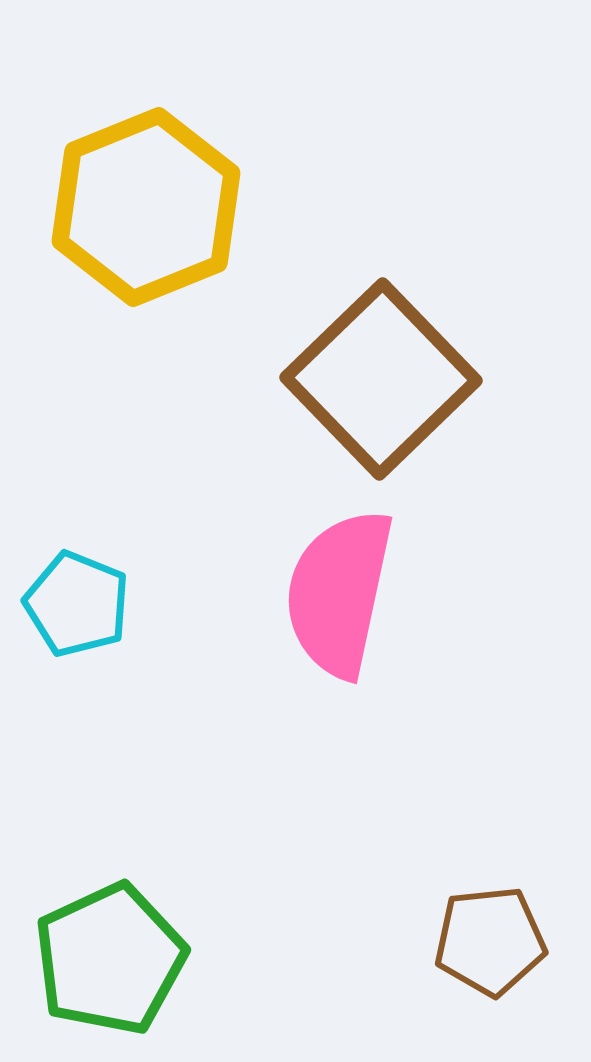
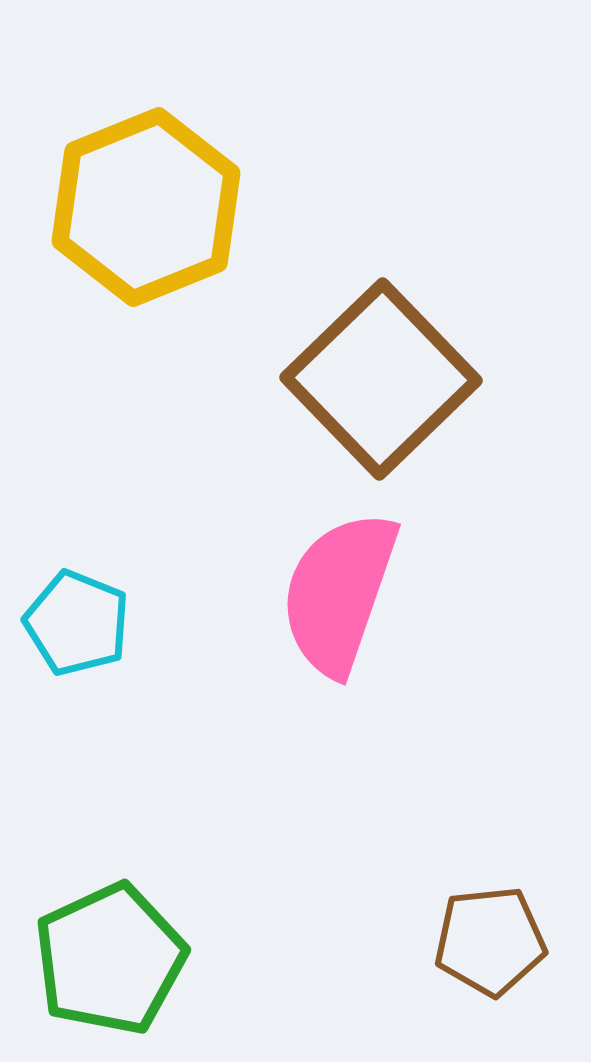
pink semicircle: rotated 7 degrees clockwise
cyan pentagon: moved 19 px down
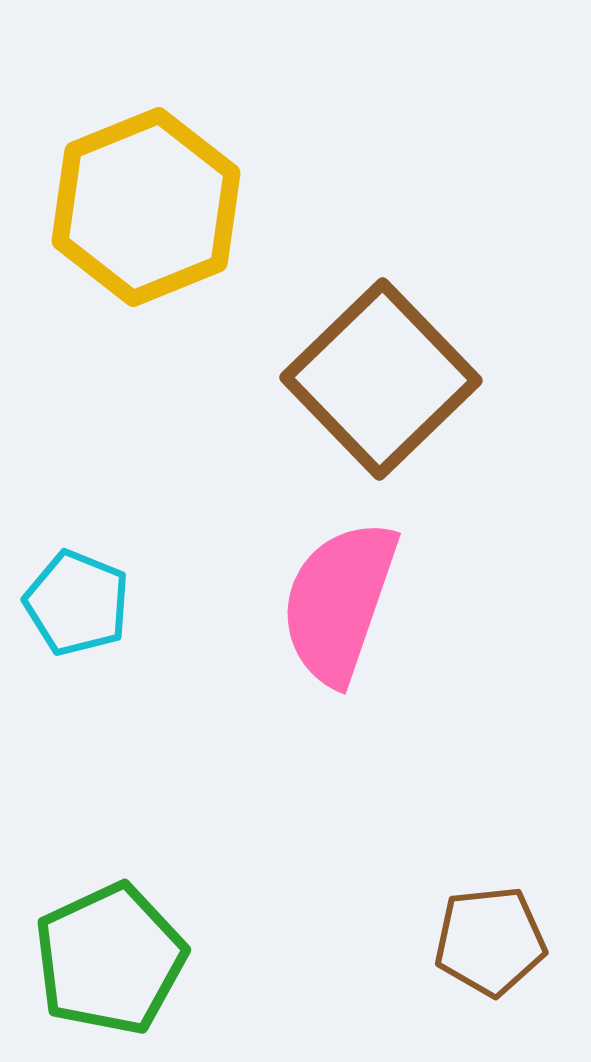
pink semicircle: moved 9 px down
cyan pentagon: moved 20 px up
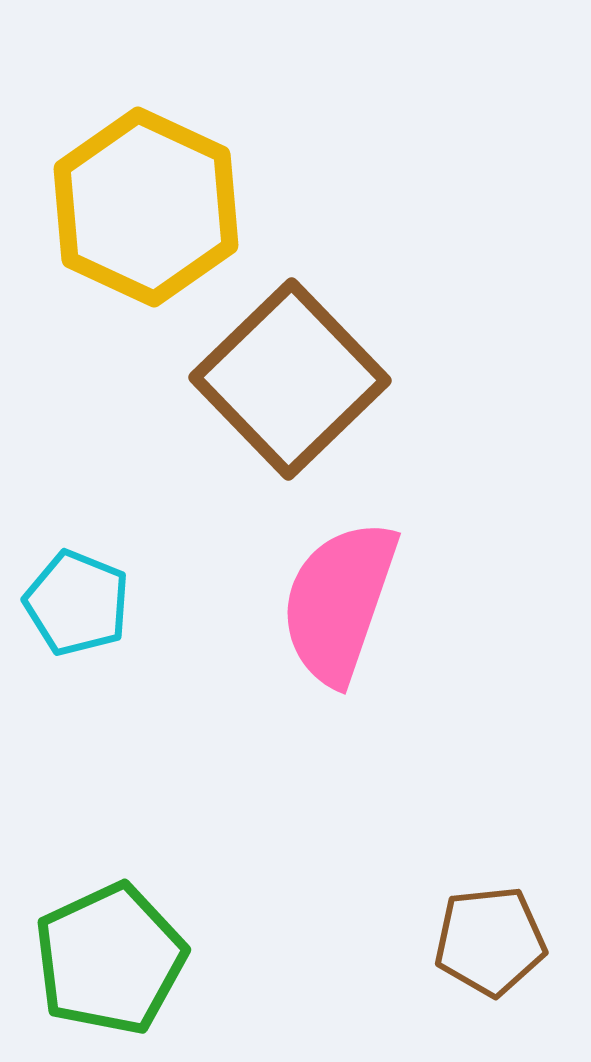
yellow hexagon: rotated 13 degrees counterclockwise
brown square: moved 91 px left
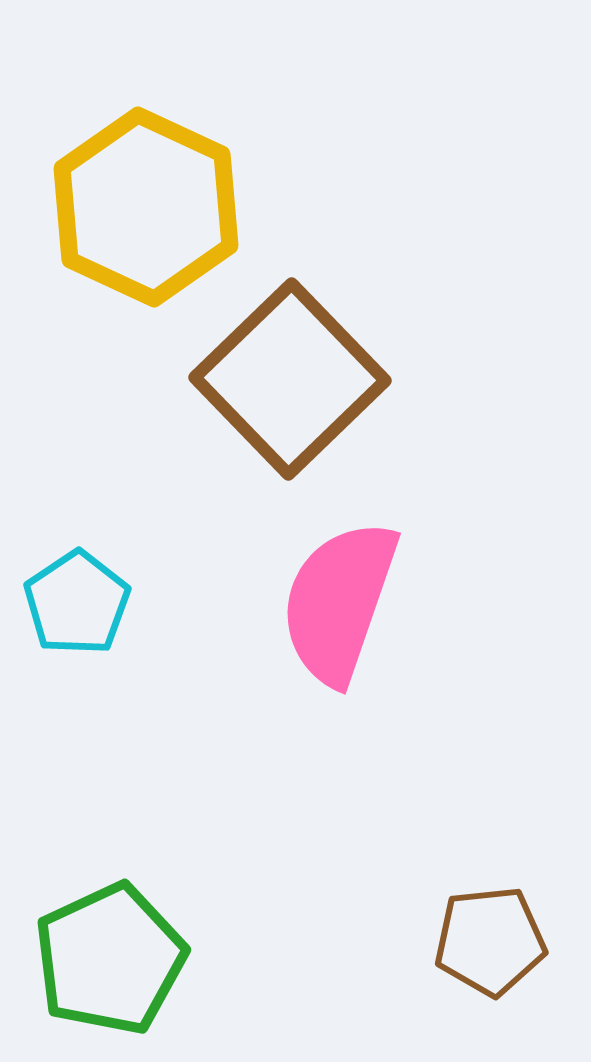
cyan pentagon: rotated 16 degrees clockwise
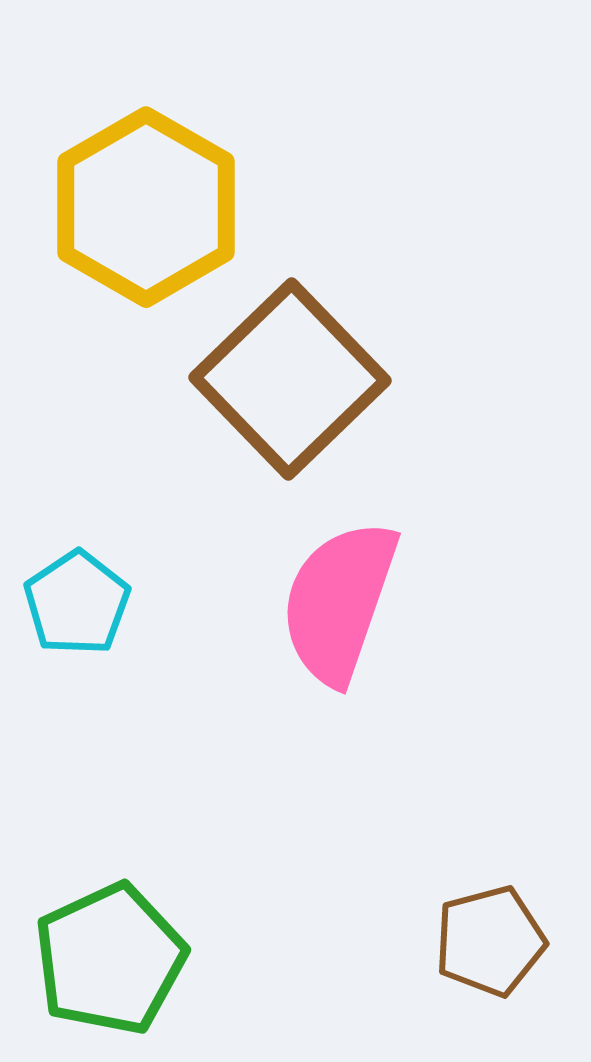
yellow hexagon: rotated 5 degrees clockwise
brown pentagon: rotated 9 degrees counterclockwise
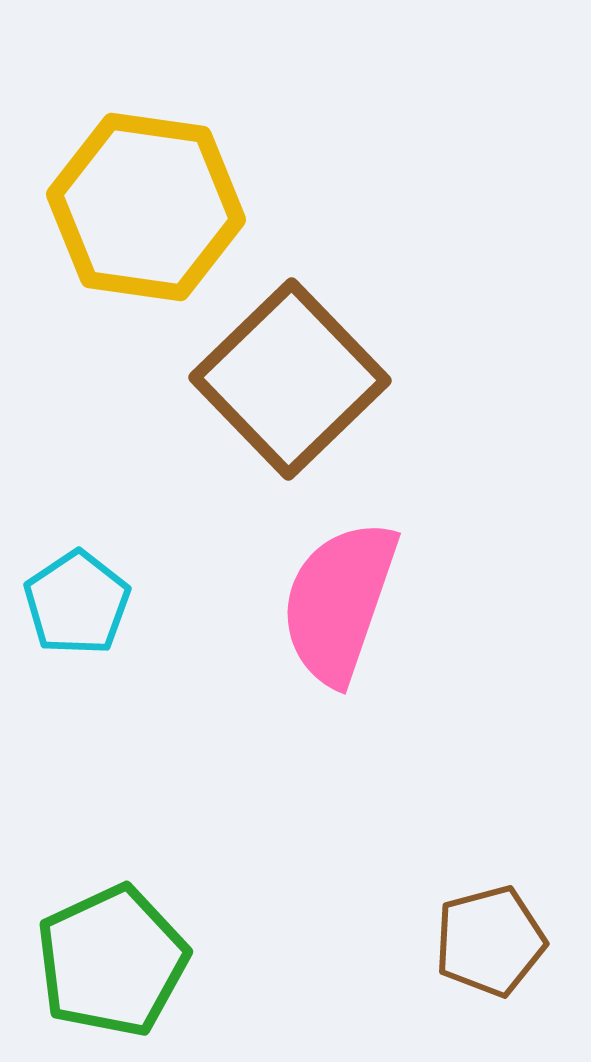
yellow hexagon: rotated 22 degrees counterclockwise
green pentagon: moved 2 px right, 2 px down
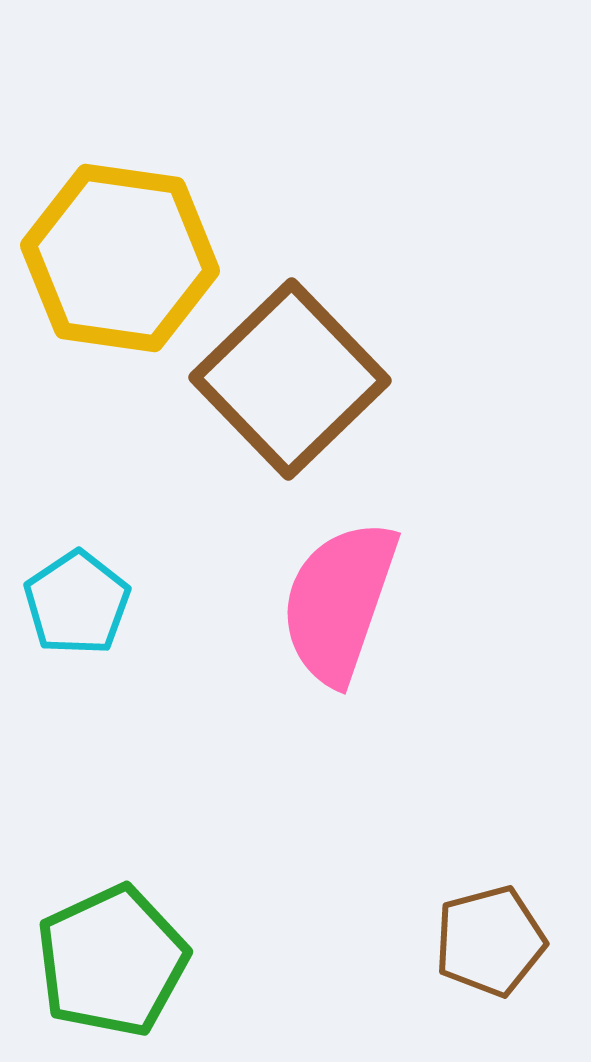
yellow hexagon: moved 26 px left, 51 px down
